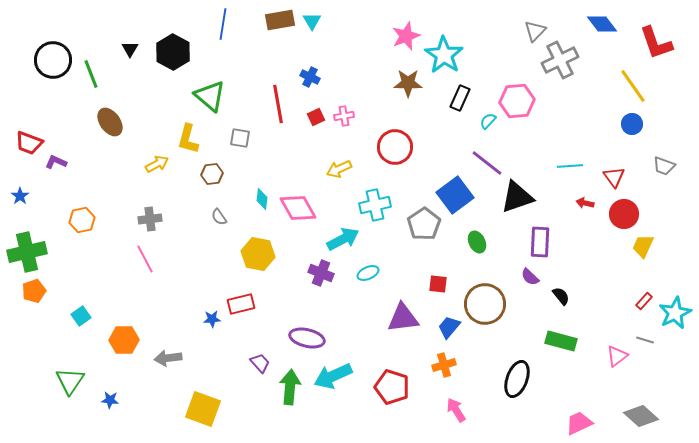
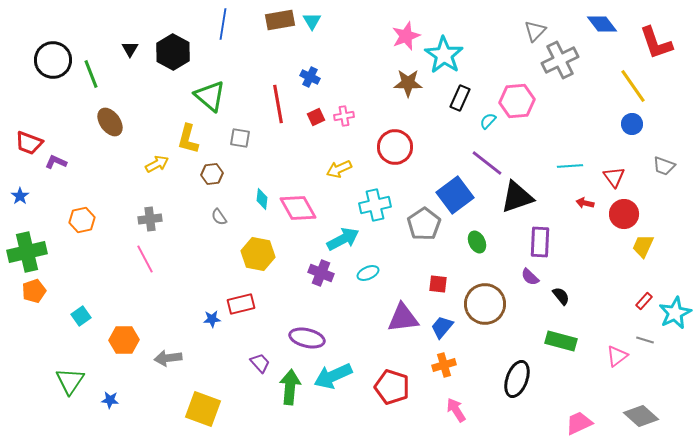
blue trapezoid at (449, 327): moved 7 px left
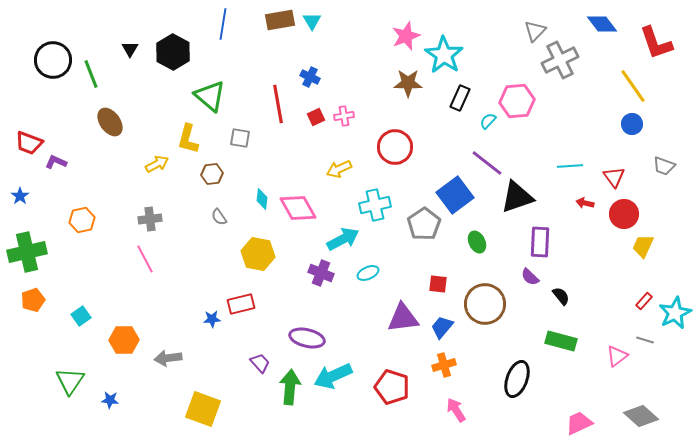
orange pentagon at (34, 291): moved 1 px left, 9 px down
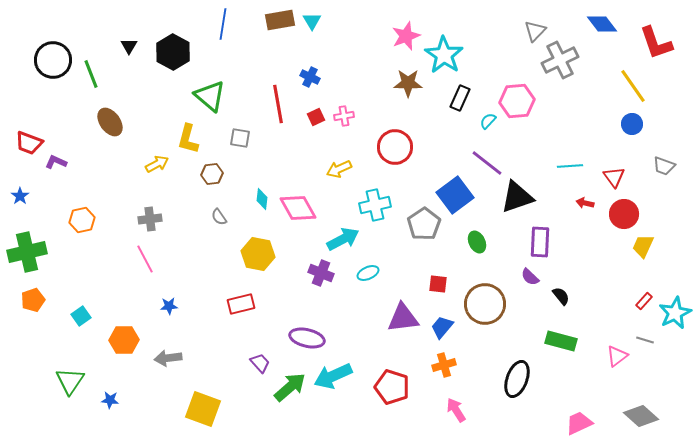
black triangle at (130, 49): moved 1 px left, 3 px up
blue star at (212, 319): moved 43 px left, 13 px up
green arrow at (290, 387): rotated 44 degrees clockwise
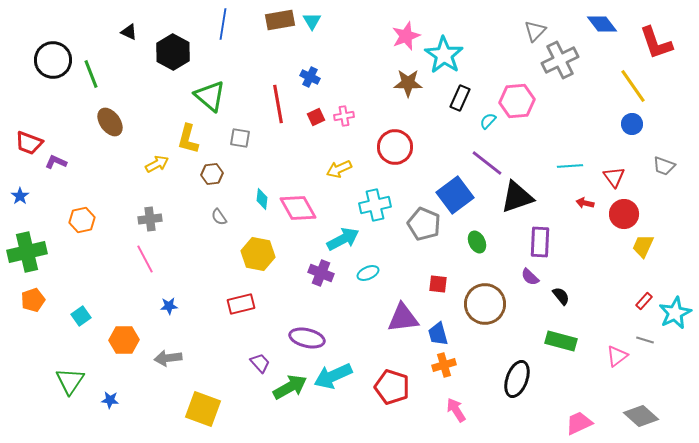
black triangle at (129, 46): moved 14 px up; rotated 36 degrees counterclockwise
gray pentagon at (424, 224): rotated 16 degrees counterclockwise
blue trapezoid at (442, 327): moved 4 px left, 7 px down; rotated 55 degrees counterclockwise
green arrow at (290, 387): rotated 12 degrees clockwise
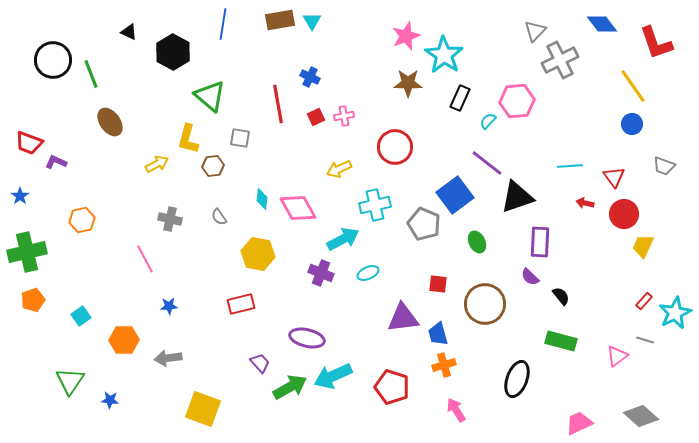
brown hexagon at (212, 174): moved 1 px right, 8 px up
gray cross at (150, 219): moved 20 px right; rotated 20 degrees clockwise
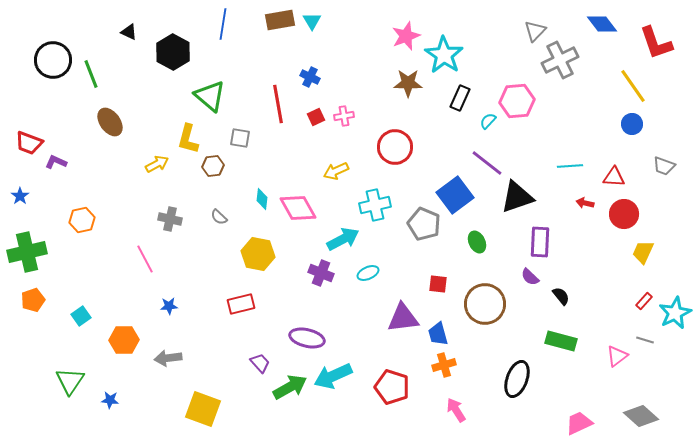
yellow arrow at (339, 169): moved 3 px left, 2 px down
red triangle at (614, 177): rotated 50 degrees counterclockwise
gray semicircle at (219, 217): rotated 12 degrees counterclockwise
yellow trapezoid at (643, 246): moved 6 px down
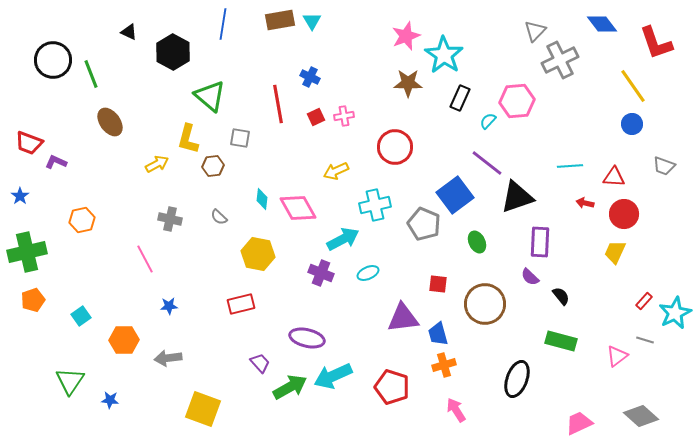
yellow trapezoid at (643, 252): moved 28 px left
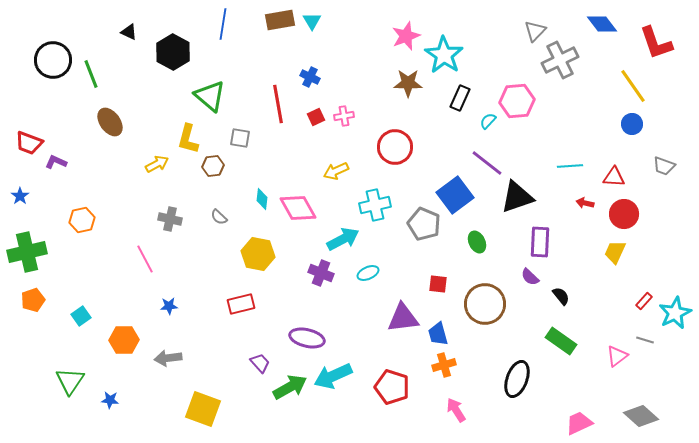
green rectangle at (561, 341): rotated 20 degrees clockwise
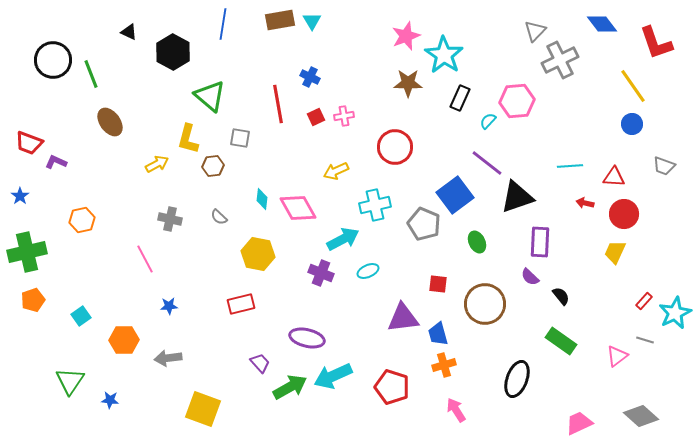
cyan ellipse at (368, 273): moved 2 px up
